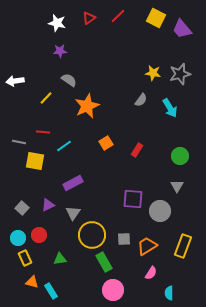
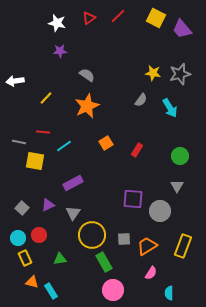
gray semicircle at (69, 80): moved 18 px right, 5 px up
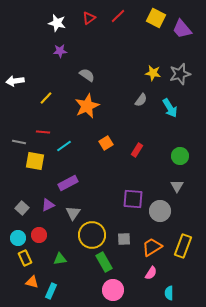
purple rectangle at (73, 183): moved 5 px left
orange trapezoid at (147, 246): moved 5 px right, 1 px down
cyan rectangle at (51, 291): rotated 56 degrees clockwise
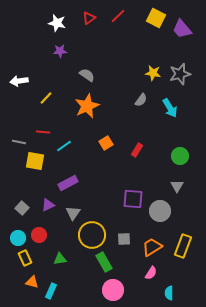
white arrow at (15, 81): moved 4 px right
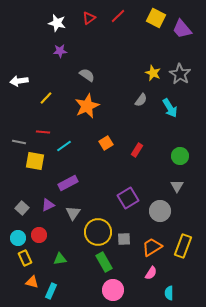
yellow star at (153, 73): rotated 14 degrees clockwise
gray star at (180, 74): rotated 25 degrees counterclockwise
purple square at (133, 199): moved 5 px left, 1 px up; rotated 35 degrees counterclockwise
yellow circle at (92, 235): moved 6 px right, 3 px up
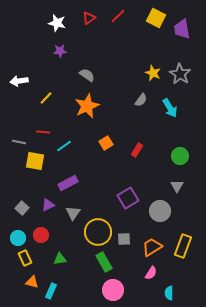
purple trapezoid at (182, 29): rotated 30 degrees clockwise
red circle at (39, 235): moved 2 px right
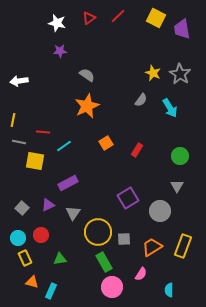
yellow line at (46, 98): moved 33 px left, 22 px down; rotated 32 degrees counterclockwise
pink semicircle at (151, 273): moved 10 px left, 1 px down
pink circle at (113, 290): moved 1 px left, 3 px up
cyan semicircle at (169, 293): moved 3 px up
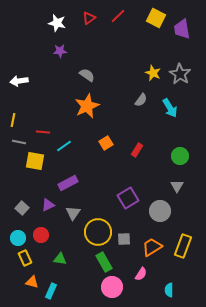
green triangle at (60, 259): rotated 16 degrees clockwise
